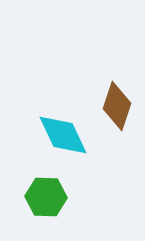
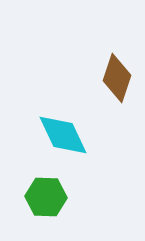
brown diamond: moved 28 px up
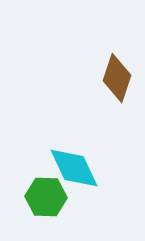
cyan diamond: moved 11 px right, 33 px down
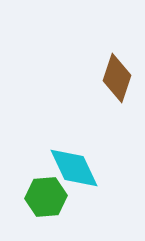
green hexagon: rotated 6 degrees counterclockwise
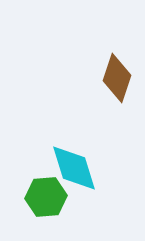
cyan diamond: rotated 8 degrees clockwise
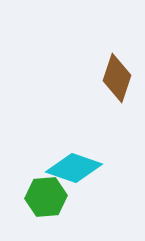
cyan diamond: rotated 54 degrees counterclockwise
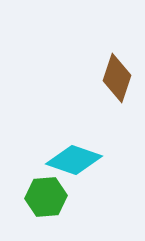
cyan diamond: moved 8 px up
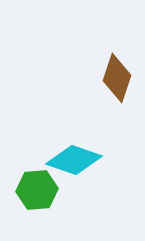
green hexagon: moved 9 px left, 7 px up
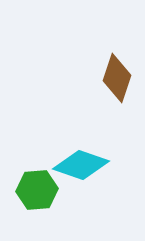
cyan diamond: moved 7 px right, 5 px down
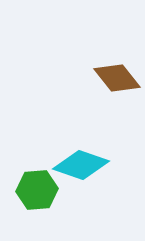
brown diamond: rotated 57 degrees counterclockwise
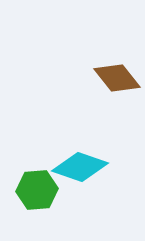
cyan diamond: moved 1 px left, 2 px down
